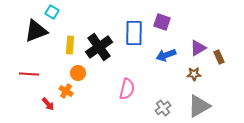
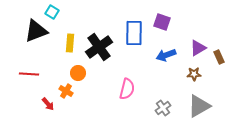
yellow rectangle: moved 2 px up
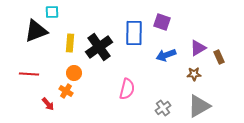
cyan square: rotated 32 degrees counterclockwise
orange circle: moved 4 px left
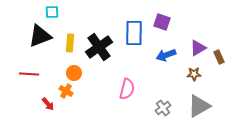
black triangle: moved 4 px right, 5 px down
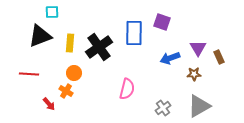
purple triangle: rotated 30 degrees counterclockwise
blue arrow: moved 4 px right, 3 px down
red arrow: moved 1 px right
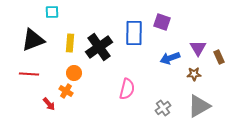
black triangle: moved 7 px left, 4 px down
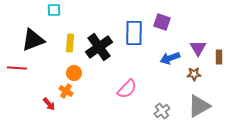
cyan square: moved 2 px right, 2 px up
brown rectangle: rotated 24 degrees clockwise
red line: moved 12 px left, 6 px up
pink semicircle: rotated 30 degrees clockwise
gray cross: moved 1 px left, 3 px down
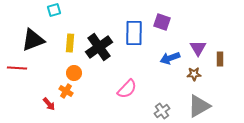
cyan square: rotated 16 degrees counterclockwise
brown rectangle: moved 1 px right, 2 px down
